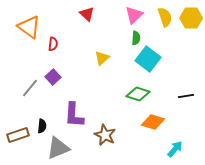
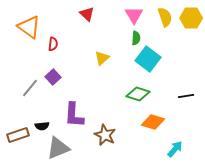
pink triangle: rotated 18 degrees counterclockwise
black semicircle: rotated 80 degrees clockwise
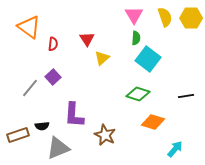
red triangle: moved 25 px down; rotated 14 degrees clockwise
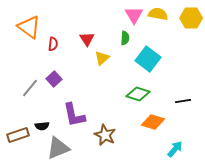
yellow semicircle: moved 7 px left, 3 px up; rotated 60 degrees counterclockwise
green semicircle: moved 11 px left
purple square: moved 1 px right, 2 px down
black line: moved 3 px left, 5 px down
purple L-shape: rotated 16 degrees counterclockwise
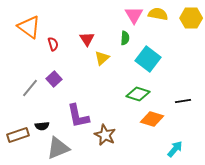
red semicircle: rotated 24 degrees counterclockwise
purple L-shape: moved 4 px right, 1 px down
orange diamond: moved 1 px left, 3 px up
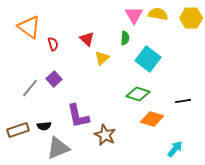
red triangle: rotated 14 degrees counterclockwise
black semicircle: moved 2 px right
brown rectangle: moved 5 px up
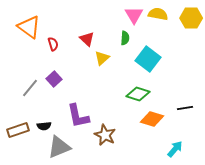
black line: moved 2 px right, 7 px down
gray triangle: moved 1 px right, 1 px up
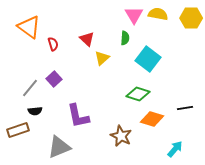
black semicircle: moved 9 px left, 15 px up
brown star: moved 16 px right, 1 px down
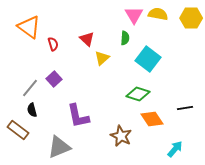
black semicircle: moved 3 px left, 1 px up; rotated 80 degrees clockwise
orange diamond: rotated 40 degrees clockwise
brown rectangle: rotated 55 degrees clockwise
